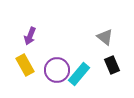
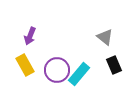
black rectangle: moved 2 px right
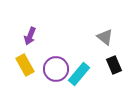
purple circle: moved 1 px left, 1 px up
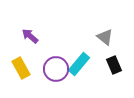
purple arrow: rotated 108 degrees clockwise
yellow rectangle: moved 4 px left, 3 px down
cyan rectangle: moved 10 px up
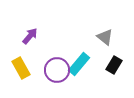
purple arrow: rotated 90 degrees clockwise
black rectangle: rotated 54 degrees clockwise
purple circle: moved 1 px right, 1 px down
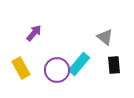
purple arrow: moved 4 px right, 3 px up
black rectangle: rotated 36 degrees counterclockwise
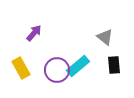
cyan rectangle: moved 1 px left, 2 px down; rotated 10 degrees clockwise
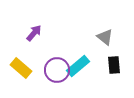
yellow rectangle: rotated 20 degrees counterclockwise
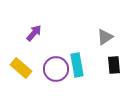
gray triangle: rotated 48 degrees clockwise
cyan rectangle: moved 1 px left, 1 px up; rotated 60 degrees counterclockwise
purple circle: moved 1 px left, 1 px up
